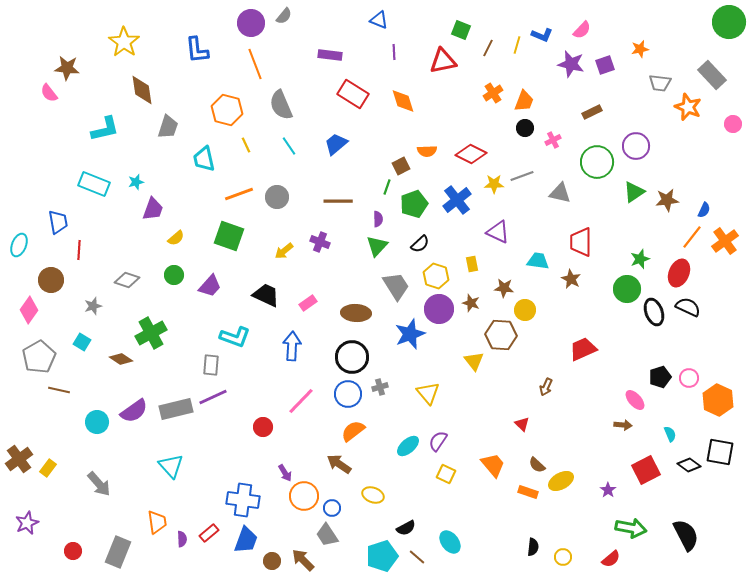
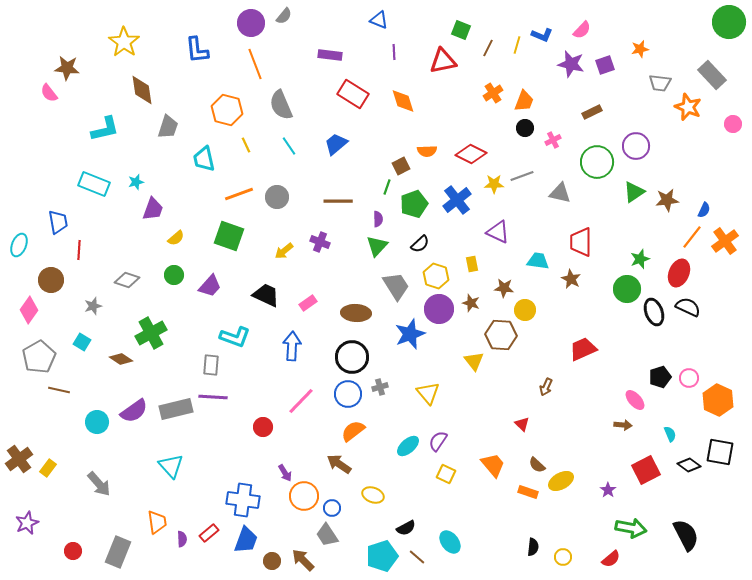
purple line at (213, 397): rotated 28 degrees clockwise
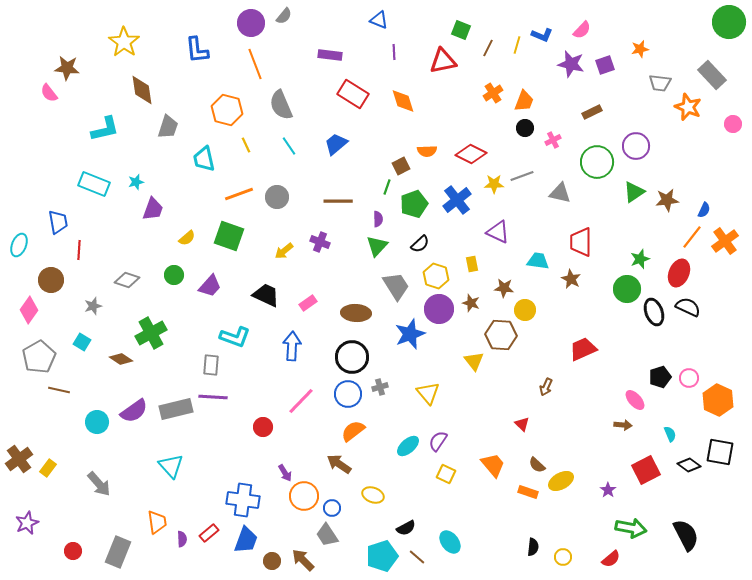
yellow semicircle at (176, 238): moved 11 px right
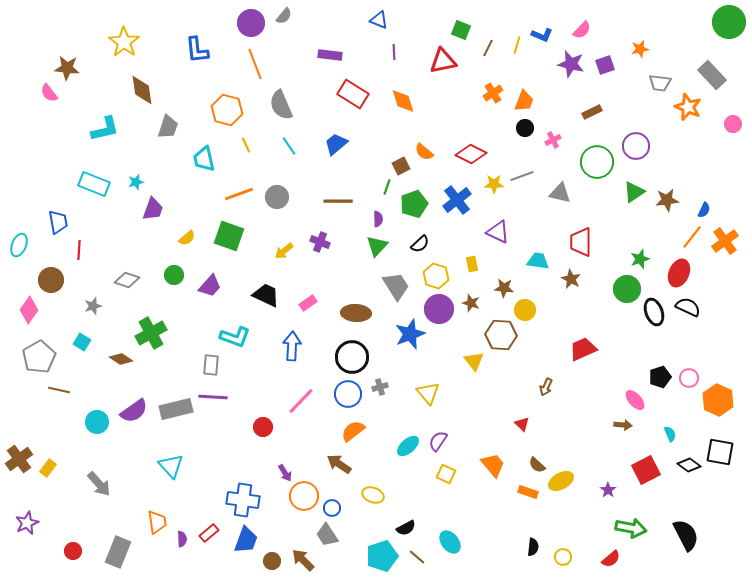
orange semicircle at (427, 151): moved 3 px left, 1 px down; rotated 42 degrees clockwise
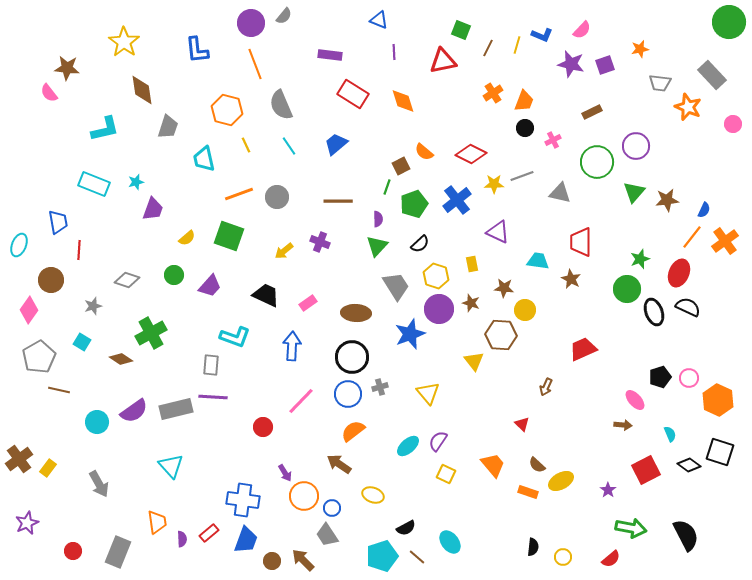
green triangle at (634, 192): rotated 15 degrees counterclockwise
black square at (720, 452): rotated 8 degrees clockwise
gray arrow at (99, 484): rotated 12 degrees clockwise
